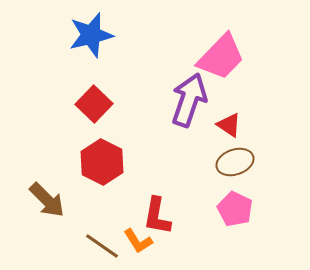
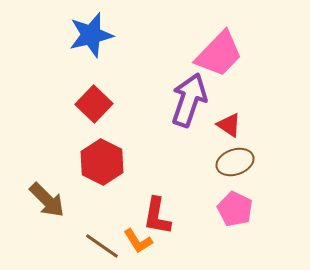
pink trapezoid: moved 2 px left, 3 px up
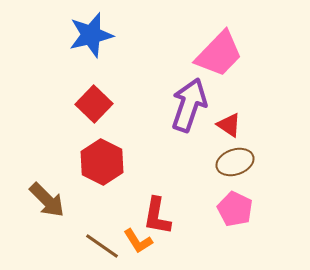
purple arrow: moved 5 px down
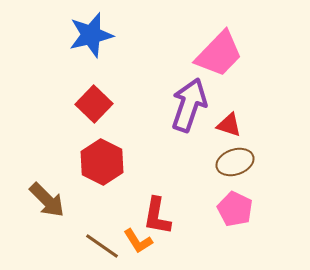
red triangle: rotated 16 degrees counterclockwise
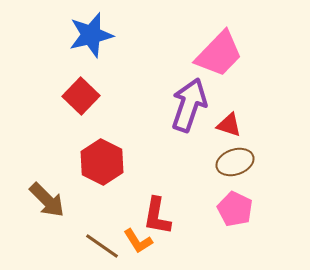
red square: moved 13 px left, 8 px up
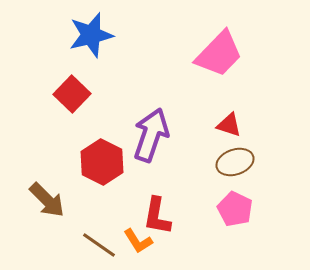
red square: moved 9 px left, 2 px up
purple arrow: moved 38 px left, 30 px down
brown line: moved 3 px left, 1 px up
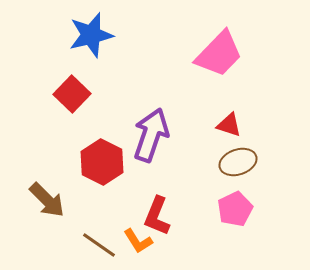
brown ellipse: moved 3 px right
pink pentagon: rotated 20 degrees clockwise
red L-shape: rotated 12 degrees clockwise
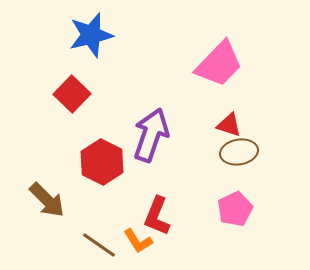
pink trapezoid: moved 10 px down
brown ellipse: moved 1 px right, 10 px up; rotated 9 degrees clockwise
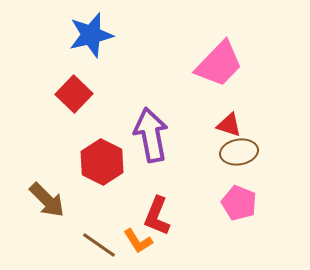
red square: moved 2 px right
purple arrow: rotated 30 degrees counterclockwise
pink pentagon: moved 4 px right, 6 px up; rotated 24 degrees counterclockwise
